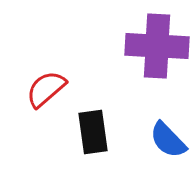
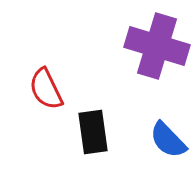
purple cross: rotated 14 degrees clockwise
red semicircle: rotated 75 degrees counterclockwise
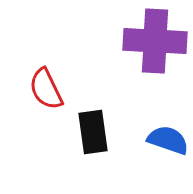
purple cross: moved 2 px left, 5 px up; rotated 14 degrees counterclockwise
blue semicircle: rotated 153 degrees clockwise
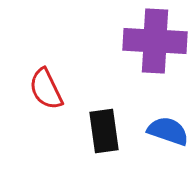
black rectangle: moved 11 px right, 1 px up
blue semicircle: moved 9 px up
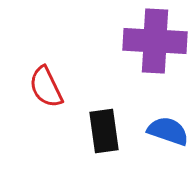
red semicircle: moved 2 px up
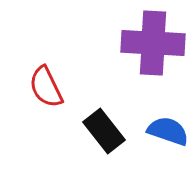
purple cross: moved 2 px left, 2 px down
black rectangle: rotated 30 degrees counterclockwise
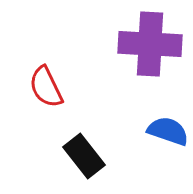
purple cross: moved 3 px left, 1 px down
black rectangle: moved 20 px left, 25 px down
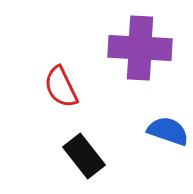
purple cross: moved 10 px left, 4 px down
red semicircle: moved 15 px right
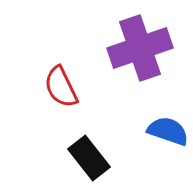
purple cross: rotated 22 degrees counterclockwise
black rectangle: moved 5 px right, 2 px down
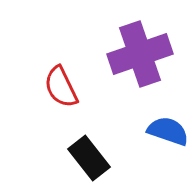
purple cross: moved 6 px down
